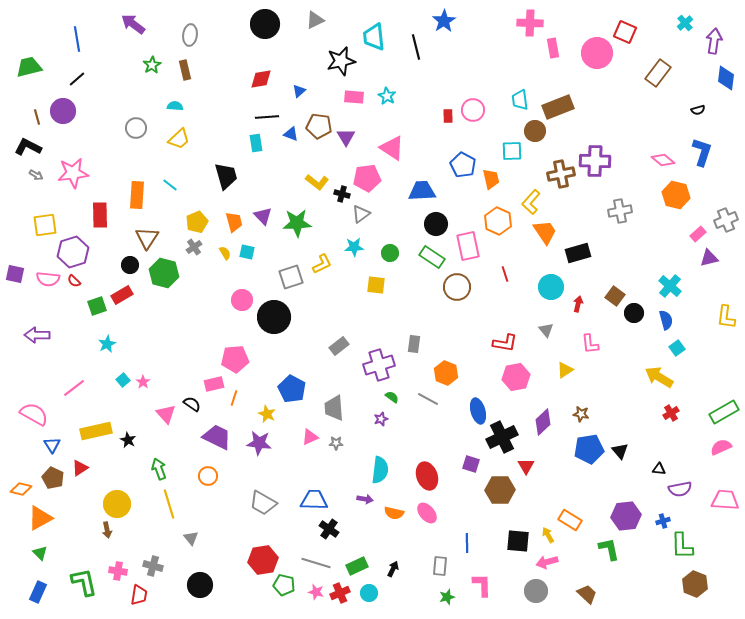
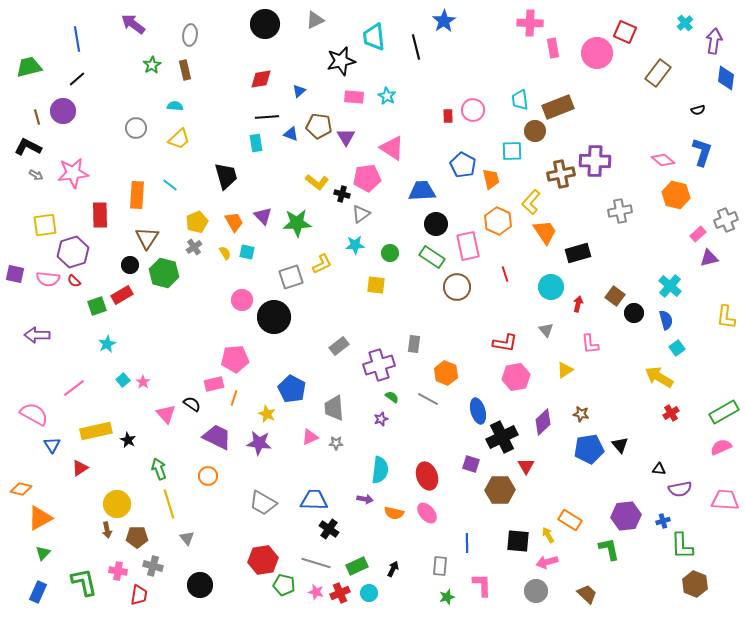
orange trapezoid at (234, 222): rotated 15 degrees counterclockwise
cyan star at (354, 247): moved 1 px right, 2 px up
black triangle at (620, 451): moved 6 px up
brown pentagon at (53, 478): moved 84 px right, 59 px down; rotated 25 degrees counterclockwise
gray triangle at (191, 538): moved 4 px left
green triangle at (40, 553): moved 3 px right; rotated 28 degrees clockwise
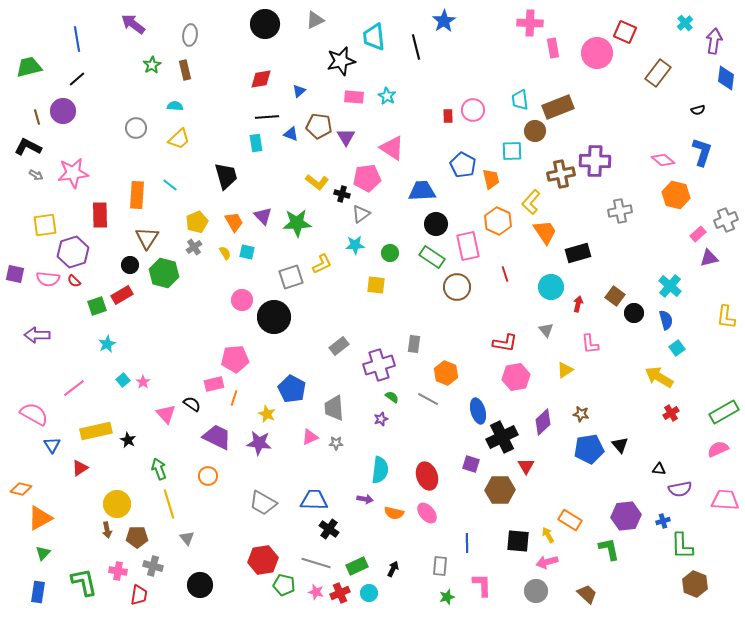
pink semicircle at (721, 447): moved 3 px left, 2 px down
blue rectangle at (38, 592): rotated 15 degrees counterclockwise
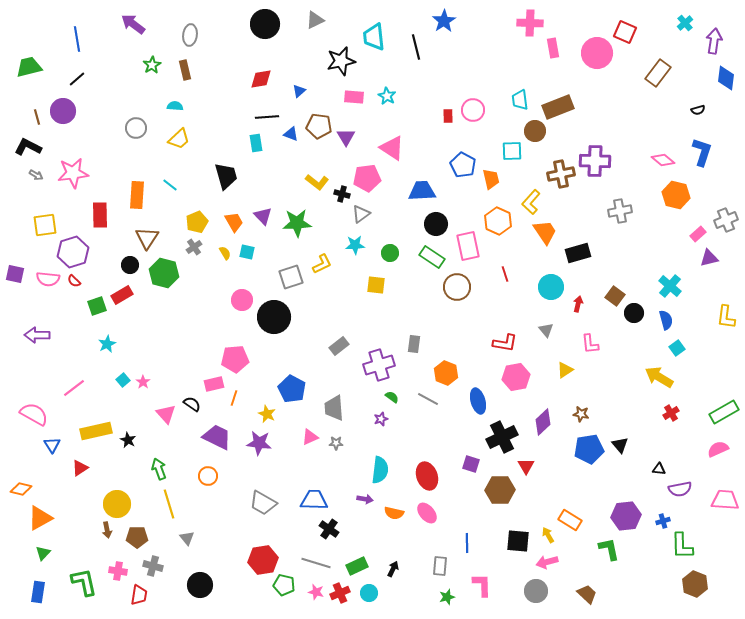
blue ellipse at (478, 411): moved 10 px up
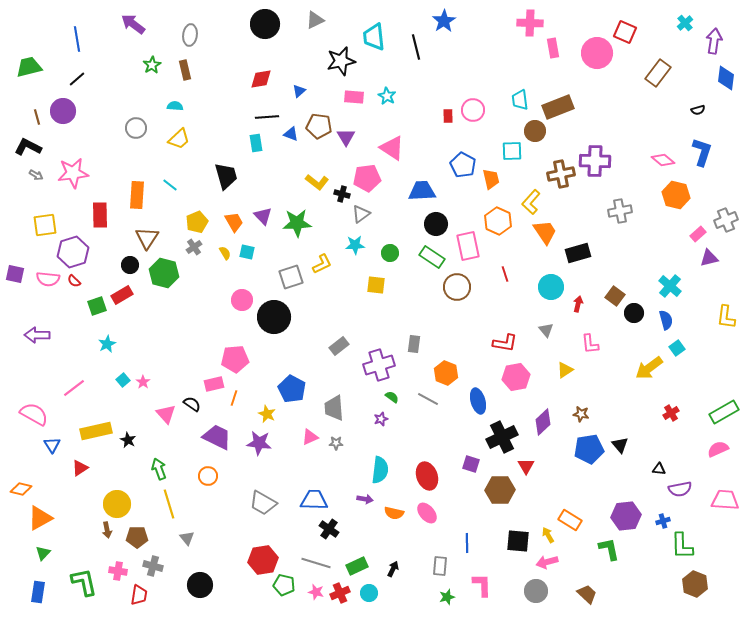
yellow arrow at (659, 377): moved 10 px left, 9 px up; rotated 68 degrees counterclockwise
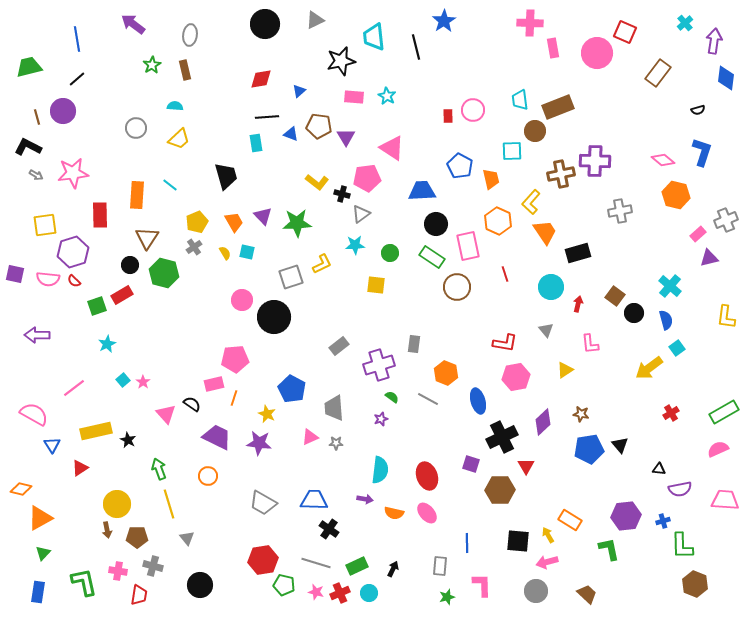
blue pentagon at (463, 165): moved 3 px left, 1 px down
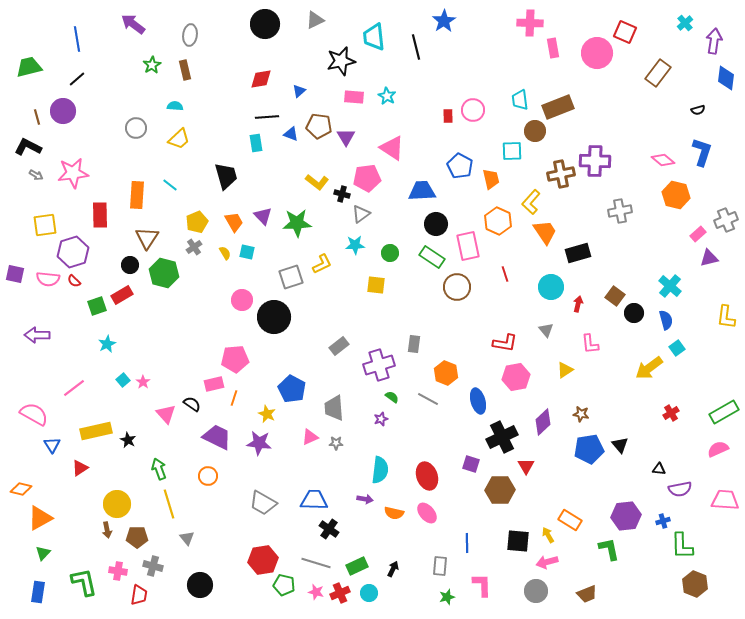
brown trapezoid at (587, 594): rotated 115 degrees clockwise
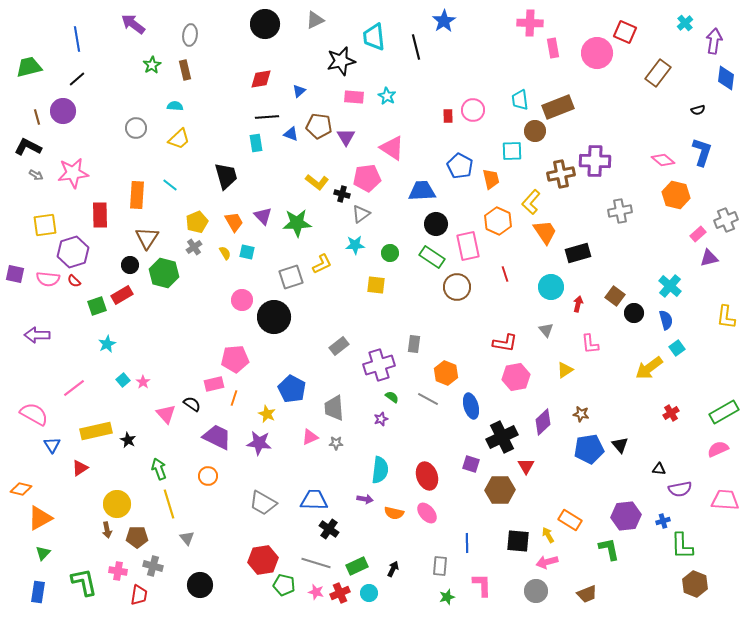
blue ellipse at (478, 401): moved 7 px left, 5 px down
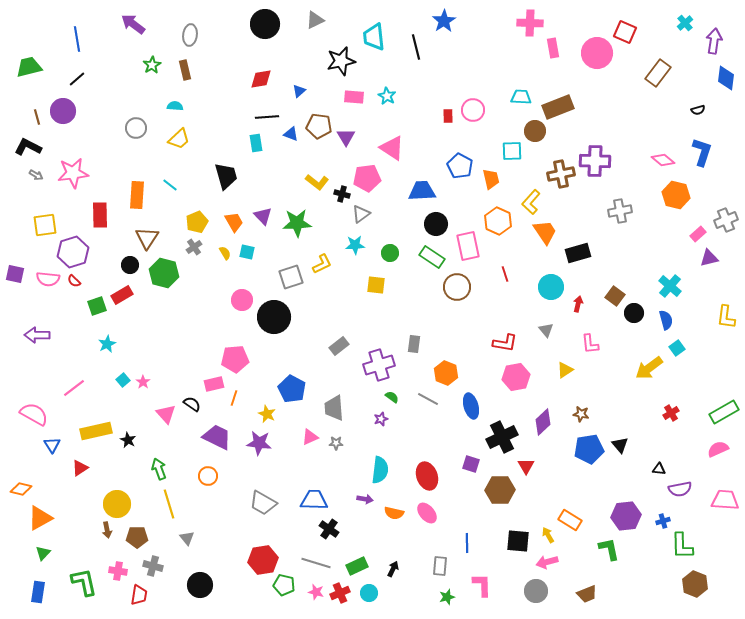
cyan trapezoid at (520, 100): moved 1 px right, 3 px up; rotated 100 degrees clockwise
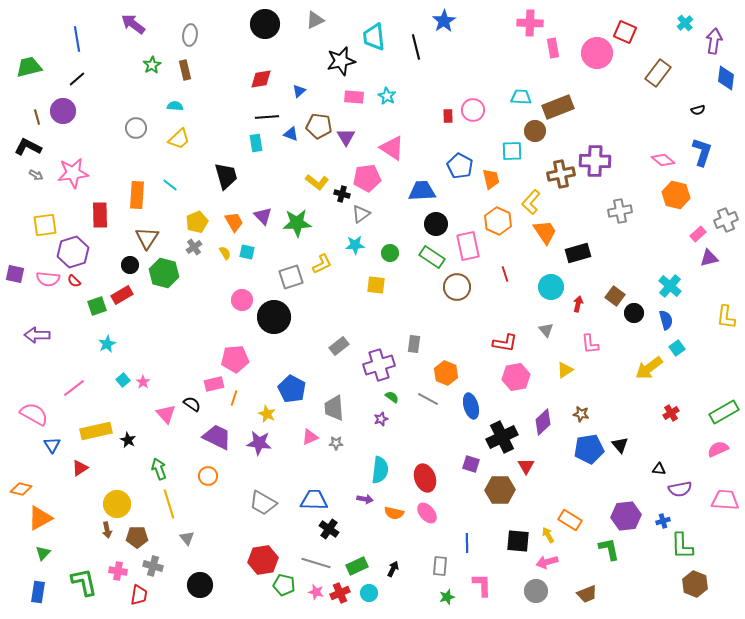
red ellipse at (427, 476): moved 2 px left, 2 px down
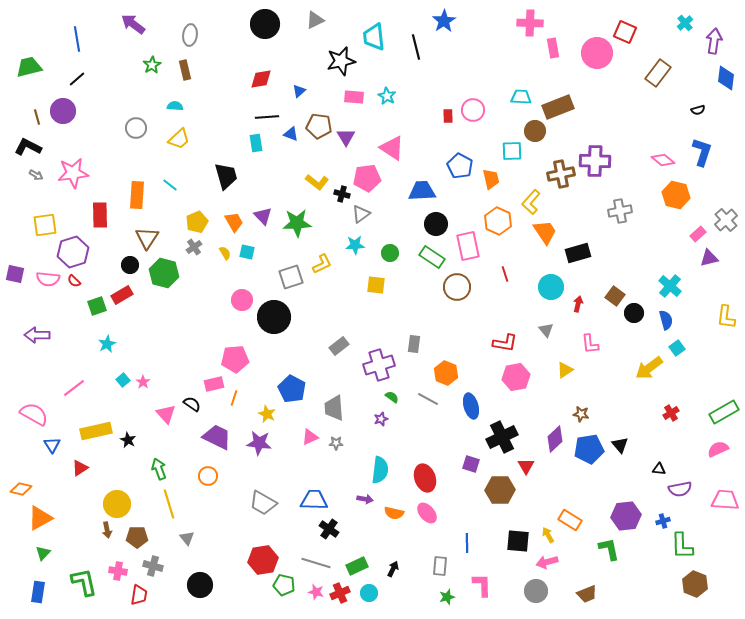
gray cross at (726, 220): rotated 20 degrees counterclockwise
purple diamond at (543, 422): moved 12 px right, 17 px down
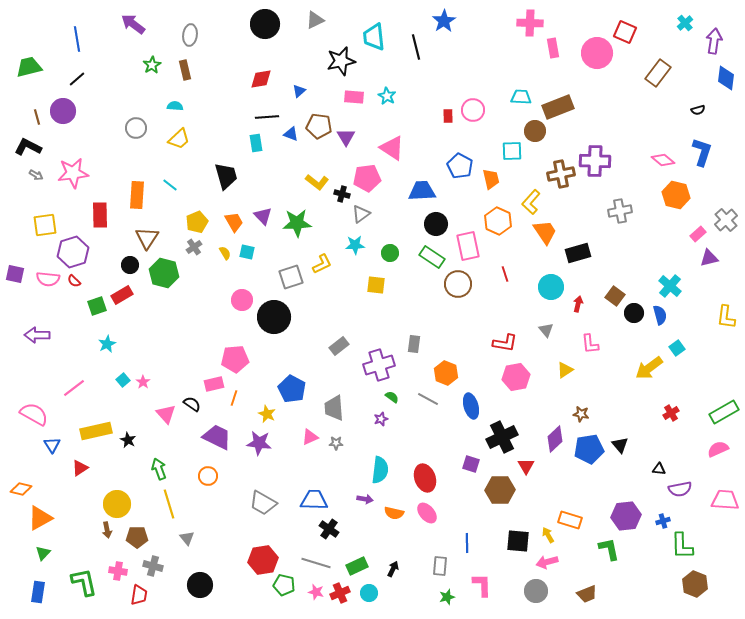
brown circle at (457, 287): moved 1 px right, 3 px up
blue semicircle at (666, 320): moved 6 px left, 5 px up
orange rectangle at (570, 520): rotated 15 degrees counterclockwise
